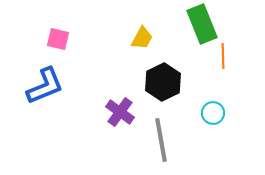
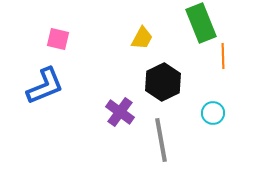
green rectangle: moved 1 px left, 1 px up
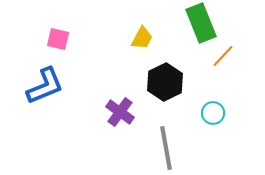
orange line: rotated 45 degrees clockwise
black hexagon: moved 2 px right
gray line: moved 5 px right, 8 px down
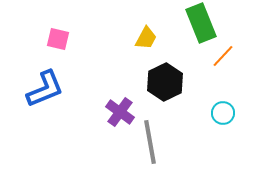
yellow trapezoid: moved 4 px right
blue L-shape: moved 3 px down
cyan circle: moved 10 px right
gray line: moved 16 px left, 6 px up
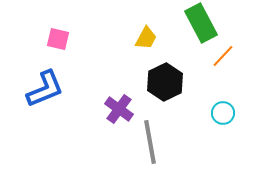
green rectangle: rotated 6 degrees counterclockwise
purple cross: moved 1 px left, 3 px up
